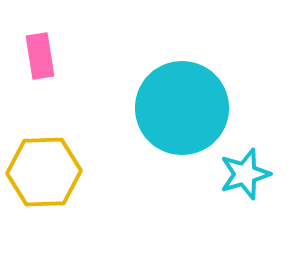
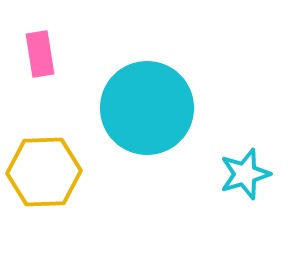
pink rectangle: moved 2 px up
cyan circle: moved 35 px left
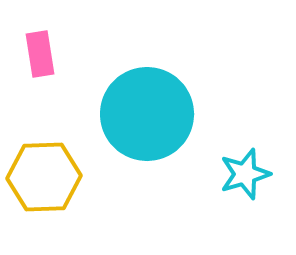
cyan circle: moved 6 px down
yellow hexagon: moved 5 px down
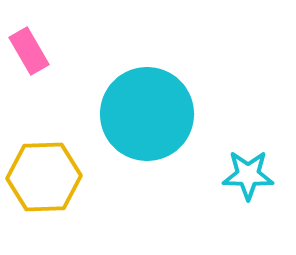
pink rectangle: moved 11 px left, 3 px up; rotated 21 degrees counterclockwise
cyan star: moved 3 px right, 1 px down; rotated 18 degrees clockwise
